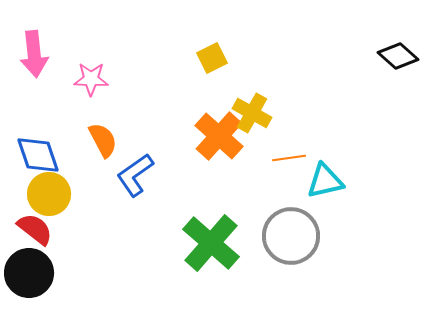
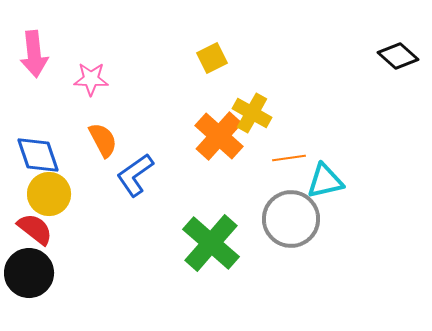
gray circle: moved 17 px up
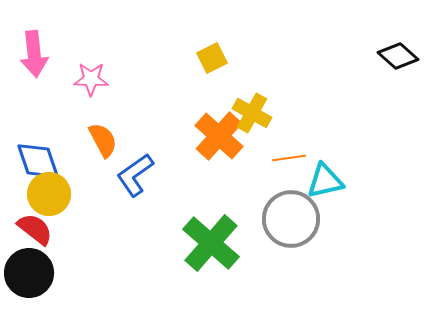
blue diamond: moved 6 px down
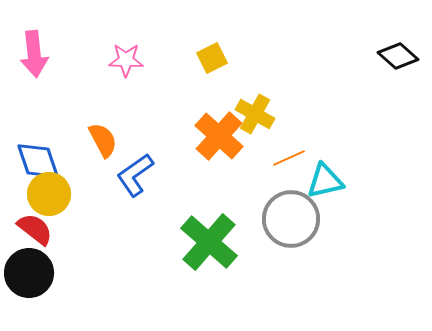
pink star: moved 35 px right, 19 px up
yellow cross: moved 3 px right, 1 px down
orange line: rotated 16 degrees counterclockwise
green cross: moved 2 px left, 1 px up
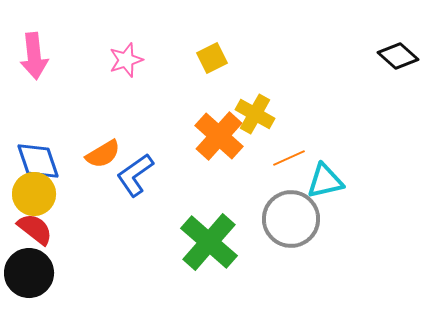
pink arrow: moved 2 px down
pink star: rotated 20 degrees counterclockwise
orange semicircle: moved 14 px down; rotated 87 degrees clockwise
yellow circle: moved 15 px left
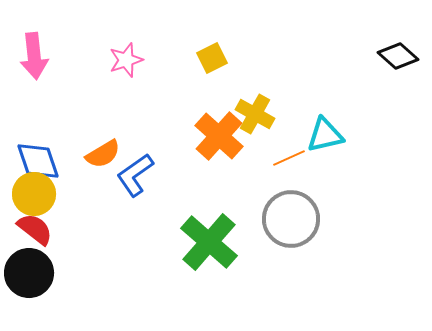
cyan triangle: moved 46 px up
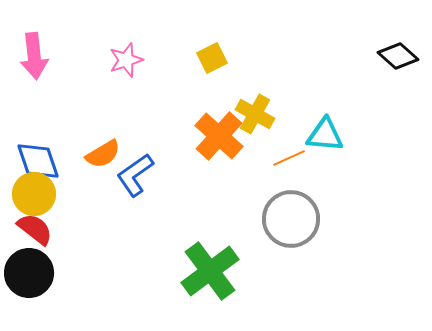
cyan triangle: rotated 18 degrees clockwise
green cross: moved 1 px right, 29 px down; rotated 12 degrees clockwise
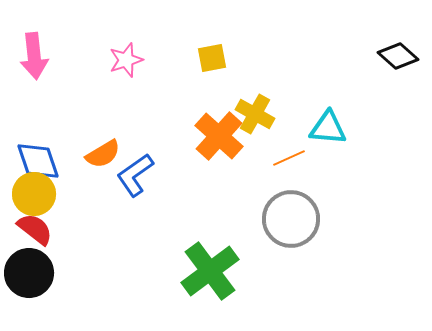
yellow square: rotated 16 degrees clockwise
cyan triangle: moved 3 px right, 7 px up
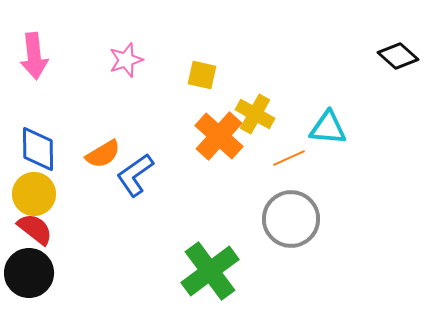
yellow square: moved 10 px left, 17 px down; rotated 24 degrees clockwise
blue diamond: moved 12 px up; rotated 18 degrees clockwise
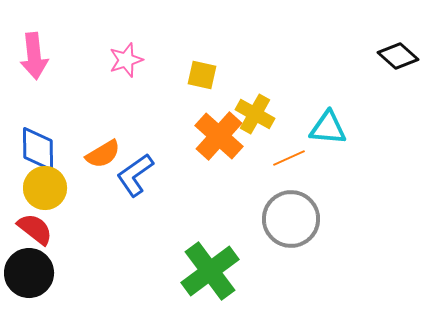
yellow circle: moved 11 px right, 6 px up
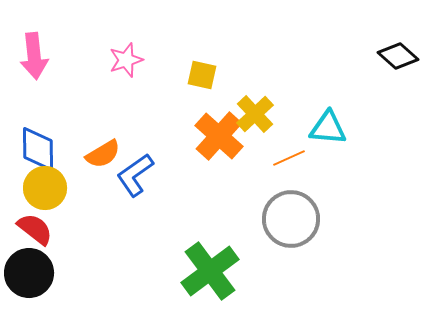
yellow cross: rotated 18 degrees clockwise
